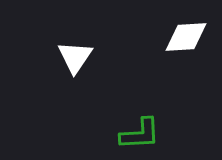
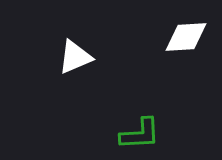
white triangle: rotated 33 degrees clockwise
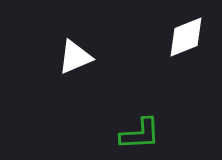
white diamond: rotated 18 degrees counterclockwise
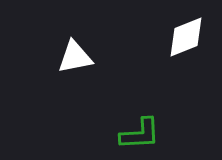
white triangle: rotated 12 degrees clockwise
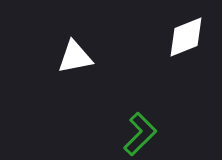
green L-shape: rotated 42 degrees counterclockwise
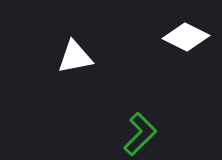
white diamond: rotated 48 degrees clockwise
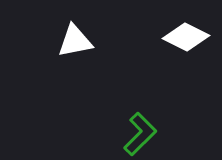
white triangle: moved 16 px up
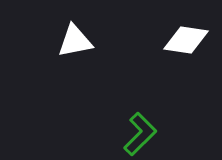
white diamond: moved 3 px down; rotated 18 degrees counterclockwise
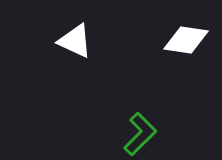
white triangle: rotated 36 degrees clockwise
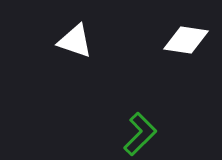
white triangle: rotated 6 degrees counterclockwise
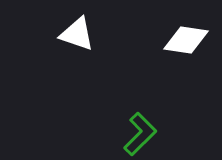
white triangle: moved 2 px right, 7 px up
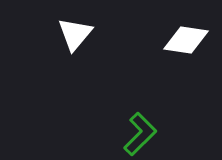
white triangle: moved 2 px left; rotated 51 degrees clockwise
